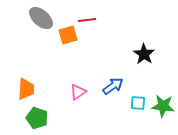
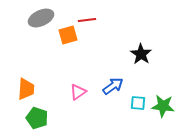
gray ellipse: rotated 65 degrees counterclockwise
black star: moved 3 px left
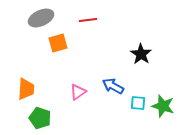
red line: moved 1 px right
orange square: moved 10 px left, 8 px down
blue arrow: rotated 115 degrees counterclockwise
green star: rotated 10 degrees clockwise
green pentagon: moved 3 px right
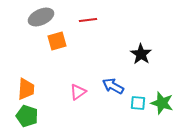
gray ellipse: moved 1 px up
orange square: moved 1 px left, 2 px up
green star: moved 1 px left, 3 px up
green pentagon: moved 13 px left, 2 px up
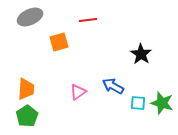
gray ellipse: moved 11 px left
orange square: moved 2 px right, 1 px down
green pentagon: rotated 20 degrees clockwise
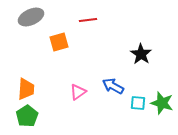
gray ellipse: moved 1 px right
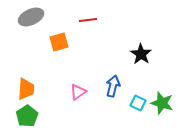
blue arrow: rotated 75 degrees clockwise
cyan square: rotated 21 degrees clockwise
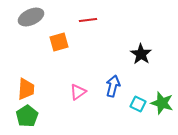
cyan square: moved 1 px down
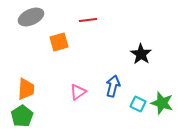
green pentagon: moved 5 px left
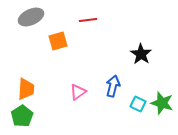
orange square: moved 1 px left, 1 px up
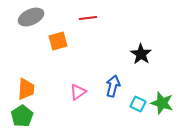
red line: moved 2 px up
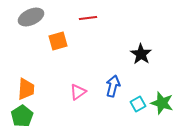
cyan square: rotated 35 degrees clockwise
